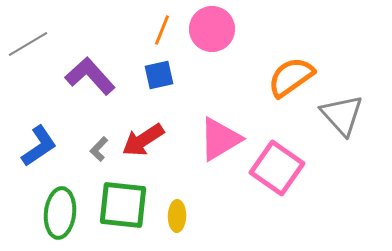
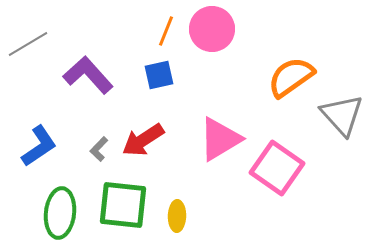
orange line: moved 4 px right, 1 px down
purple L-shape: moved 2 px left, 1 px up
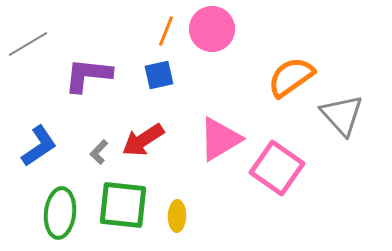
purple L-shape: rotated 42 degrees counterclockwise
gray L-shape: moved 3 px down
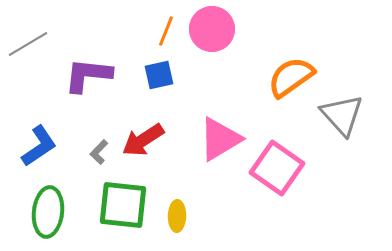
green ellipse: moved 12 px left, 1 px up
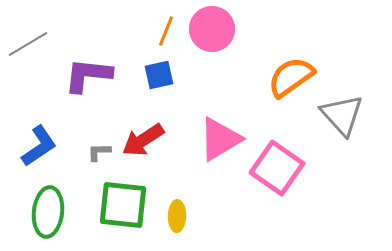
gray L-shape: rotated 45 degrees clockwise
